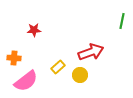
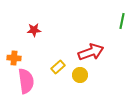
pink semicircle: rotated 60 degrees counterclockwise
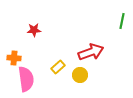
pink semicircle: moved 2 px up
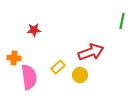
pink semicircle: moved 3 px right, 2 px up
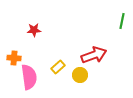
red arrow: moved 3 px right, 3 px down
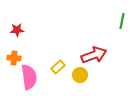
red star: moved 17 px left
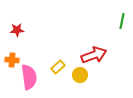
orange cross: moved 2 px left, 2 px down
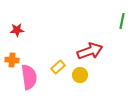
red arrow: moved 4 px left, 4 px up
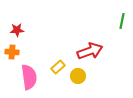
orange cross: moved 8 px up
yellow circle: moved 2 px left, 1 px down
